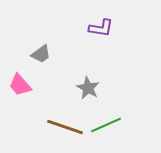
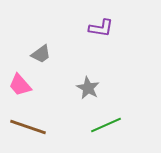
brown line: moved 37 px left
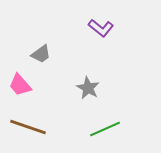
purple L-shape: rotated 30 degrees clockwise
green line: moved 1 px left, 4 px down
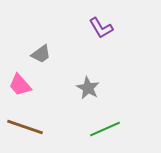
purple L-shape: rotated 20 degrees clockwise
brown line: moved 3 px left
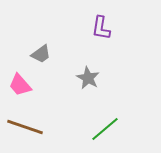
purple L-shape: rotated 40 degrees clockwise
gray star: moved 10 px up
green line: rotated 16 degrees counterclockwise
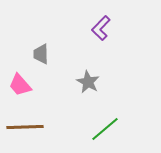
purple L-shape: rotated 35 degrees clockwise
gray trapezoid: rotated 125 degrees clockwise
gray star: moved 4 px down
brown line: rotated 21 degrees counterclockwise
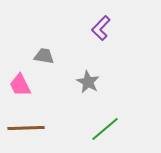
gray trapezoid: moved 3 px right, 2 px down; rotated 100 degrees clockwise
pink trapezoid: rotated 15 degrees clockwise
brown line: moved 1 px right, 1 px down
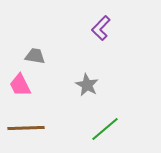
gray trapezoid: moved 9 px left
gray star: moved 1 px left, 3 px down
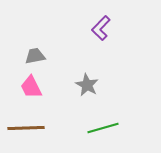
gray trapezoid: rotated 20 degrees counterclockwise
pink trapezoid: moved 11 px right, 2 px down
green line: moved 2 px left, 1 px up; rotated 24 degrees clockwise
